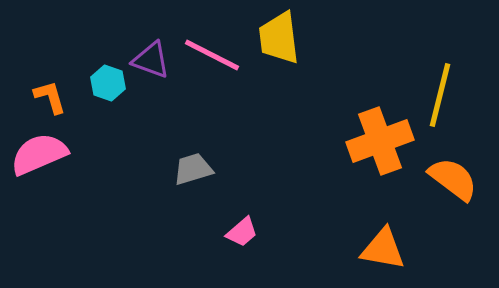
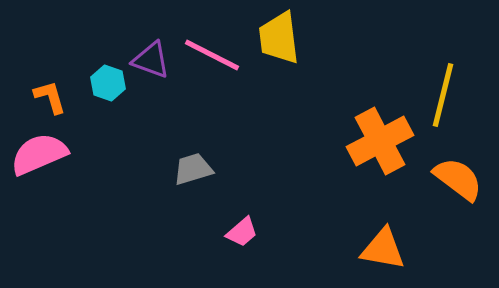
yellow line: moved 3 px right
orange cross: rotated 8 degrees counterclockwise
orange semicircle: moved 5 px right
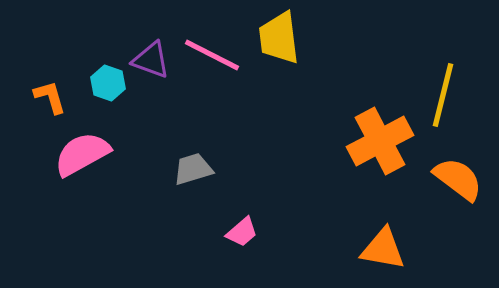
pink semicircle: moved 43 px right; rotated 6 degrees counterclockwise
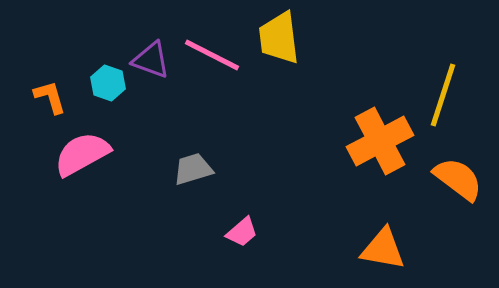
yellow line: rotated 4 degrees clockwise
